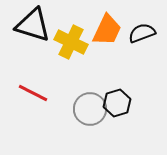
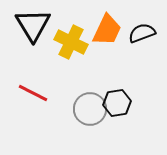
black triangle: rotated 42 degrees clockwise
black hexagon: rotated 8 degrees clockwise
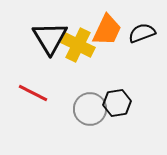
black triangle: moved 17 px right, 13 px down
yellow cross: moved 7 px right, 3 px down
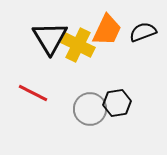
black semicircle: moved 1 px right, 1 px up
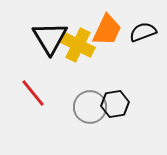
red line: rotated 24 degrees clockwise
black hexagon: moved 2 px left, 1 px down
gray circle: moved 2 px up
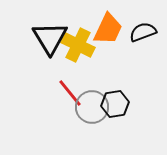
orange trapezoid: moved 1 px right, 1 px up
red line: moved 37 px right
gray circle: moved 2 px right
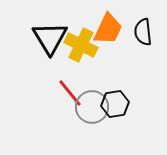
black semicircle: rotated 76 degrees counterclockwise
yellow cross: moved 3 px right
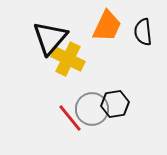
orange trapezoid: moved 1 px left, 3 px up
black triangle: rotated 12 degrees clockwise
yellow cross: moved 13 px left, 14 px down
red line: moved 25 px down
gray circle: moved 2 px down
